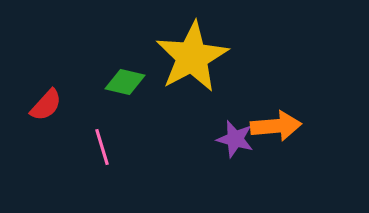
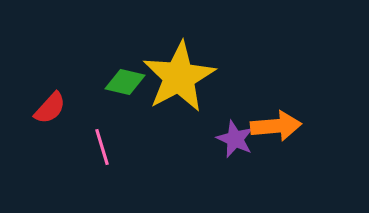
yellow star: moved 13 px left, 20 px down
red semicircle: moved 4 px right, 3 px down
purple star: rotated 9 degrees clockwise
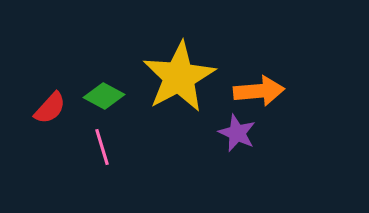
green diamond: moved 21 px left, 14 px down; rotated 15 degrees clockwise
orange arrow: moved 17 px left, 35 px up
purple star: moved 2 px right, 6 px up
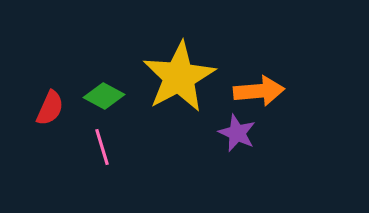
red semicircle: rotated 18 degrees counterclockwise
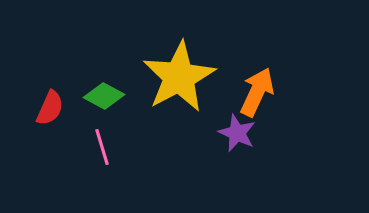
orange arrow: moved 2 px left, 1 px down; rotated 60 degrees counterclockwise
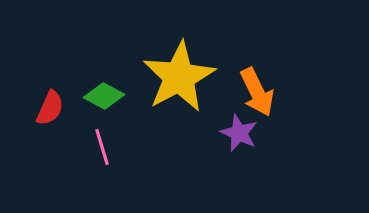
orange arrow: rotated 129 degrees clockwise
purple star: moved 2 px right
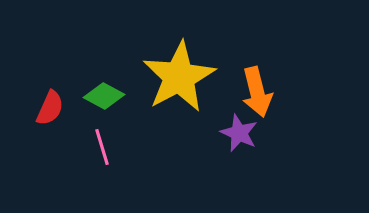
orange arrow: rotated 12 degrees clockwise
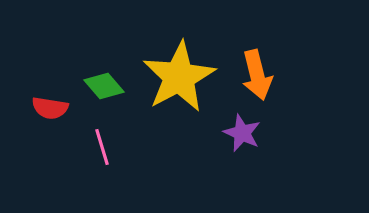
orange arrow: moved 17 px up
green diamond: moved 10 px up; rotated 21 degrees clockwise
red semicircle: rotated 75 degrees clockwise
purple star: moved 3 px right
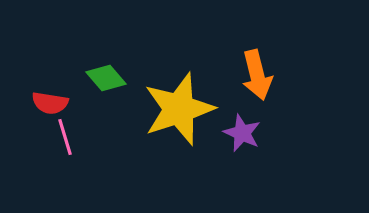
yellow star: moved 32 px down; rotated 10 degrees clockwise
green diamond: moved 2 px right, 8 px up
red semicircle: moved 5 px up
pink line: moved 37 px left, 10 px up
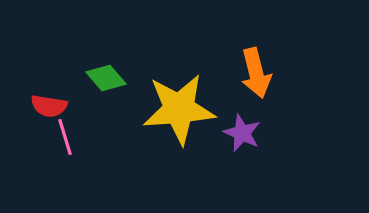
orange arrow: moved 1 px left, 2 px up
red semicircle: moved 1 px left, 3 px down
yellow star: rotated 14 degrees clockwise
